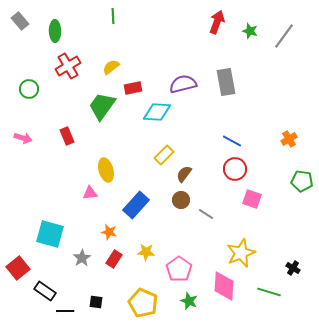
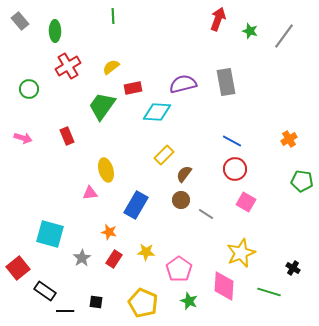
red arrow at (217, 22): moved 1 px right, 3 px up
pink square at (252, 199): moved 6 px left, 3 px down; rotated 12 degrees clockwise
blue rectangle at (136, 205): rotated 12 degrees counterclockwise
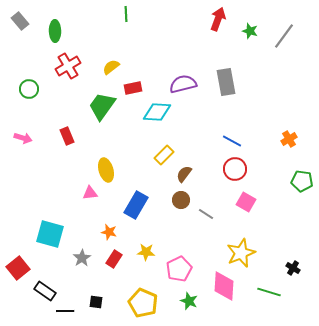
green line at (113, 16): moved 13 px right, 2 px up
pink pentagon at (179, 269): rotated 10 degrees clockwise
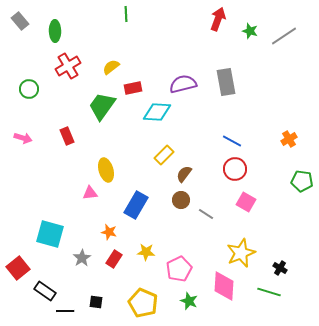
gray line at (284, 36): rotated 20 degrees clockwise
black cross at (293, 268): moved 13 px left
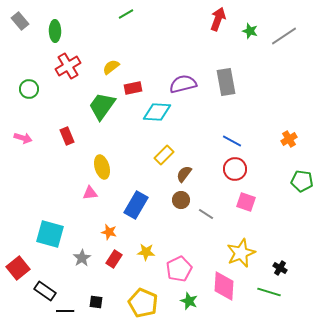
green line at (126, 14): rotated 63 degrees clockwise
yellow ellipse at (106, 170): moved 4 px left, 3 px up
pink square at (246, 202): rotated 12 degrees counterclockwise
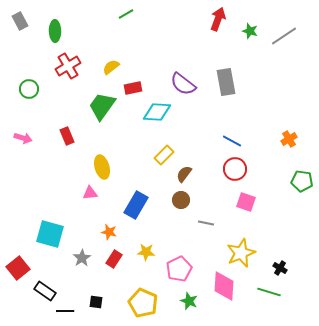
gray rectangle at (20, 21): rotated 12 degrees clockwise
purple semicircle at (183, 84): rotated 128 degrees counterclockwise
gray line at (206, 214): moved 9 px down; rotated 21 degrees counterclockwise
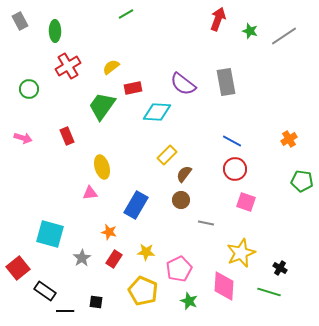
yellow rectangle at (164, 155): moved 3 px right
yellow pentagon at (143, 303): moved 12 px up
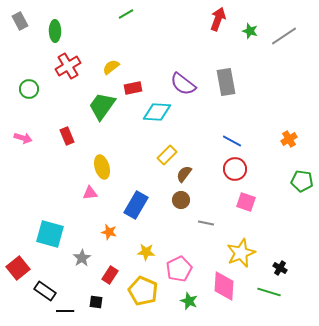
red rectangle at (114, 259): moved 4 px left, 16 px down
